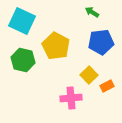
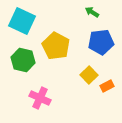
pink cross: moved 31 px left; rotated 30 degrees clockwise
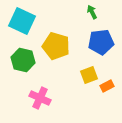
green arrow: rotated 32 degrees clockwise
yellow pentagon: rotated 12 degrees counterclockwise
yellow square: rotated 24 degrees clockwise
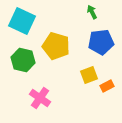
pink cross: rotated 10 degrees clockwise
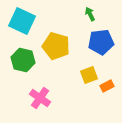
green arrow: moved 2 px left, 2 px down
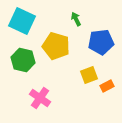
green arrow: moved 14 px left, 5 px down
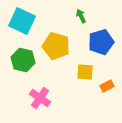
green arrow: moved 5 px right, 3 px up
blue pentagon: rotated 10 degrees counterclockwise
yellow square: moved 4 px left, 3 px up; rotated 24 degrees clockwise
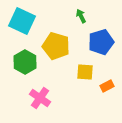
green hexagon: moved 2 px right, 2 px down; rotated 15 degrees clockwise
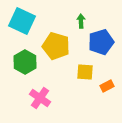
green arrow: moved 5 px down; rotated 24 degrees clockwise
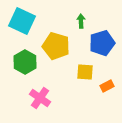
blue pentagon: moved 1 px right, 1 px down
